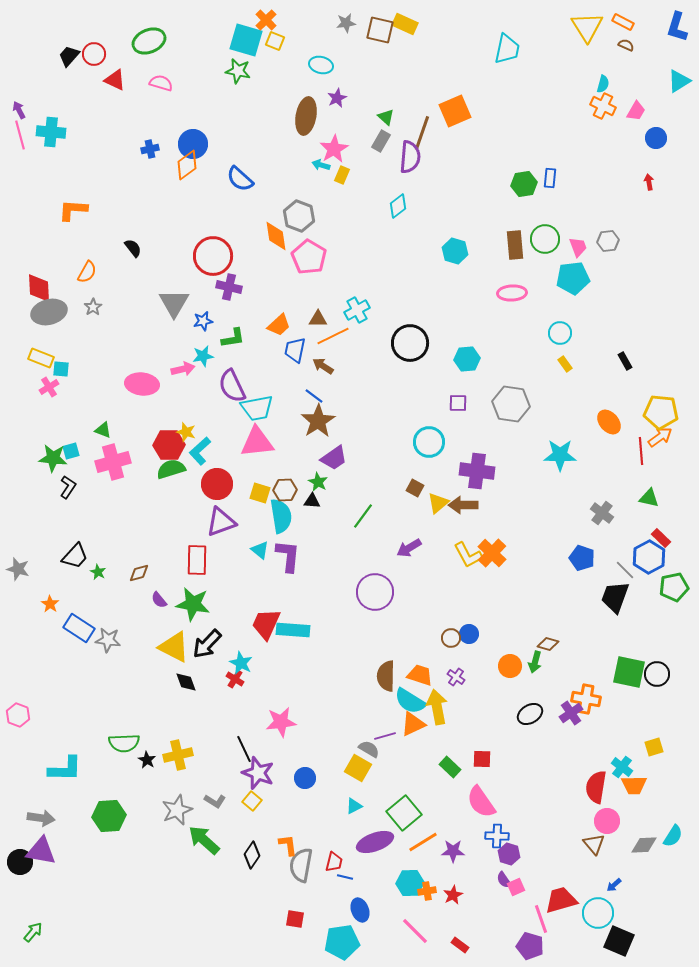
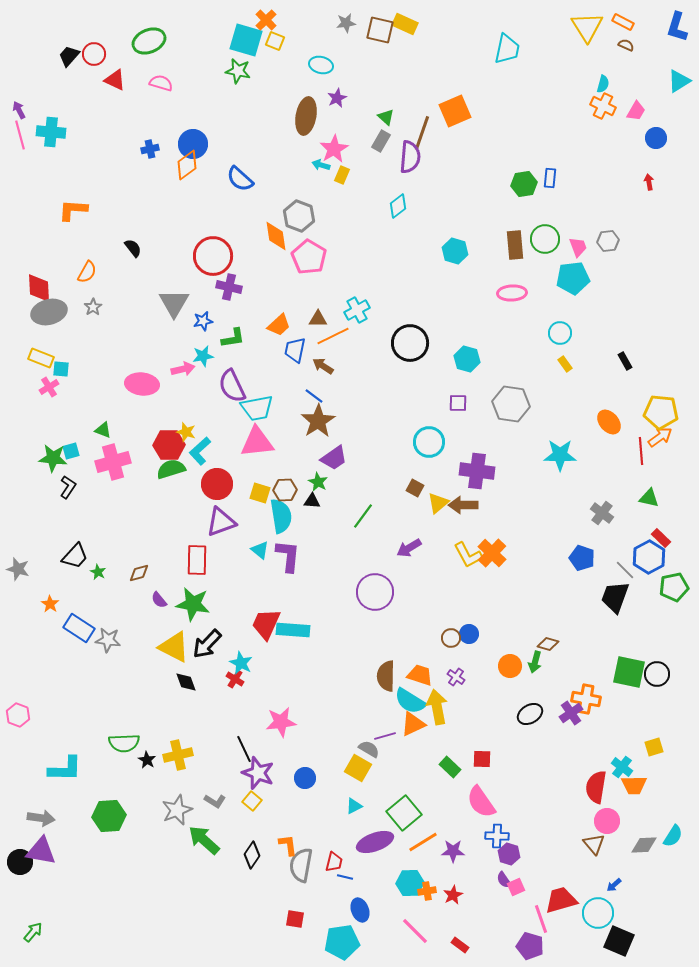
cyan hexagon at (467, 359): rotated 20 degrees clockwise
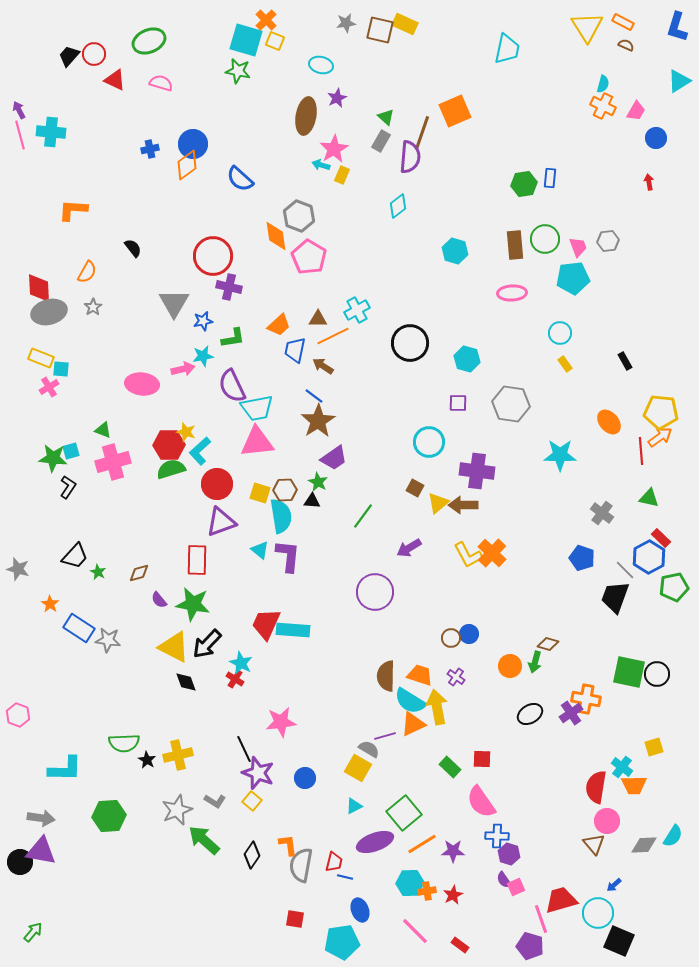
orange line at (423, 842): moved 1 px left, 2 px down
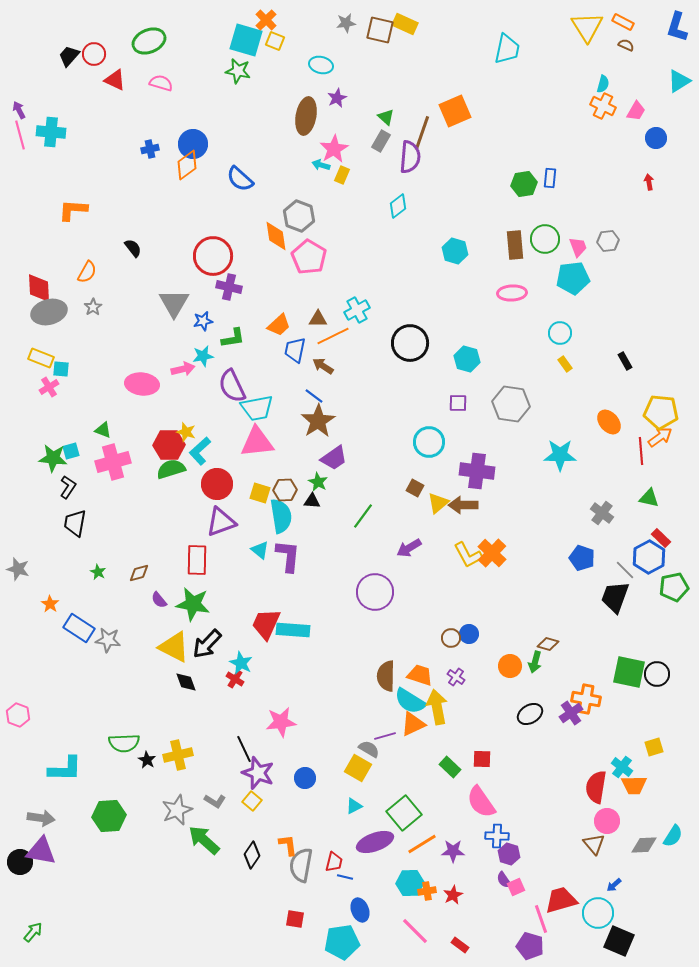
black trapezoid at (75, 556): moved 33 px up; rotated 148 degrees clockwise
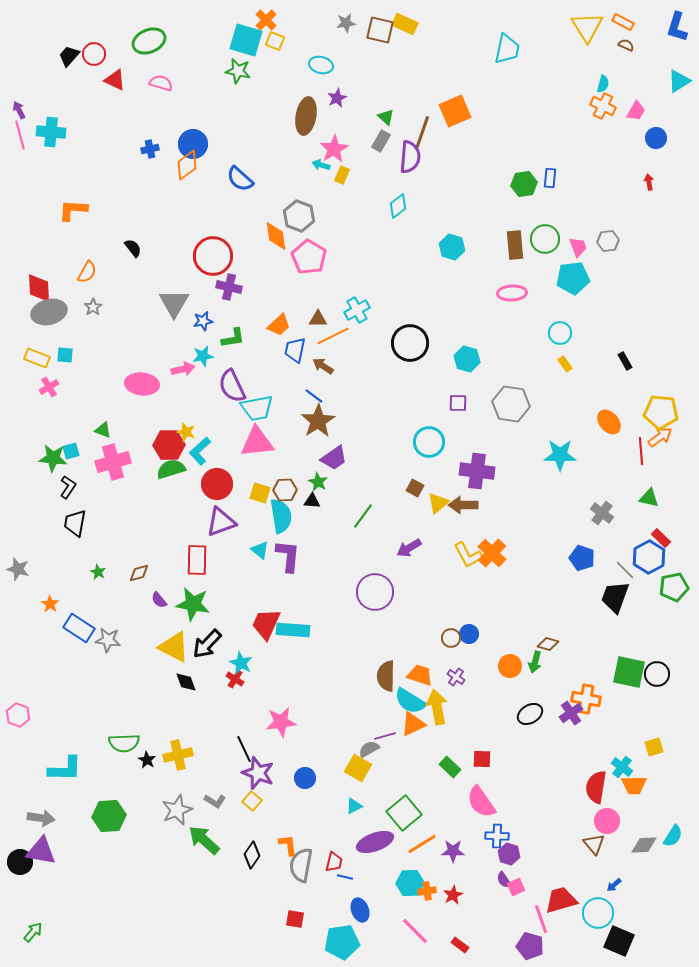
cyan hexagon at (455, 251): moved 3 px left, 4 px up
yellow rectangle at (41, 358): moved 4 px left
cyan square at (61, 369): moved 4 px right, 14 px up
gray semicircle at (369, 749): rotated 60 degrees counterclockwise
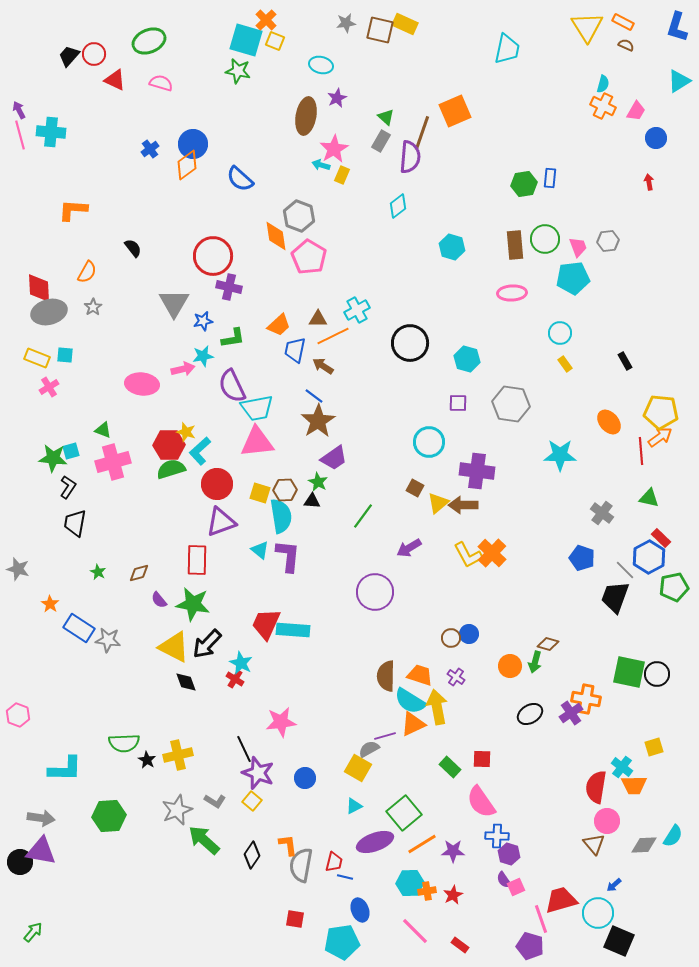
blue cross at (150, 149): rotated 24 degrees counterclockwise
